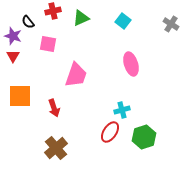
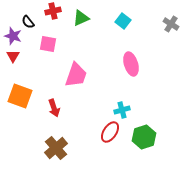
orange square: rotated 20 degrees clockwise
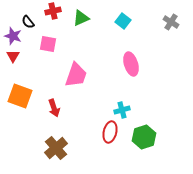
gray cross: moved 2 px up
red ellipse: rotated 20 degrees counterclockwise
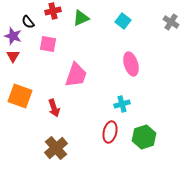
cyan cross: moved 6 px up
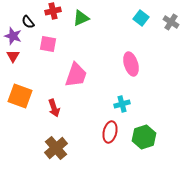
cyan square: moved 18 px right, 3 px up
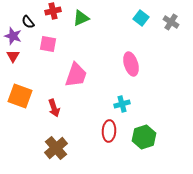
red ellipse: moved 1 px left, 1 px up; rotated 10 degrees counterclockwise
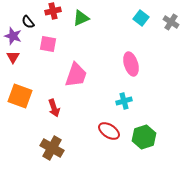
red triangle: moved 1 px down
cyan cross: moved 2 px right, 3 px up
red ellipse: rotated 60 degrees counterclockwise
brown cross: moved 4 px left; rotated 20 degrees counterclockwise
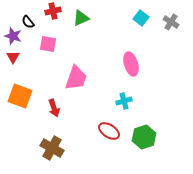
pink trapezoid: moved 3 px down
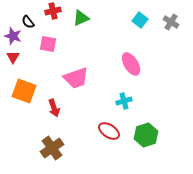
cyan square: moved 1 px left, 2 px down
pink ellipse: rotated 15 degrees counterclockwise
pink trapezoid: rotated 52 degrees clockwise
orange square: moved 4 px right, 5 px up
green hexagon: moved 2 px right, 2 px up
brown cross: rotated 25 degrees clockwise
